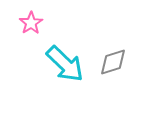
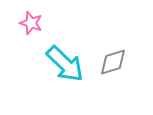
pink star: rotated 20 degrees counterclockwise
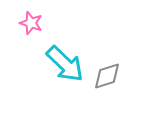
gray diamond: moved 6 px left, 14 px down
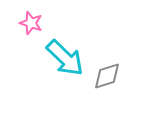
cyan arrow: moved 6 px up
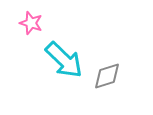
cyan arrow: moved 1 px left, 2 px down
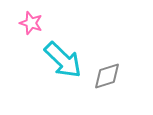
cyan arrow: moved 1 px left
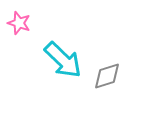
pink star: moved 12 px left
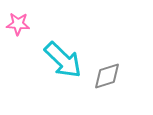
pink star: moved 1 px left, 1 px down; rotated 15 degrees counterclockwise
